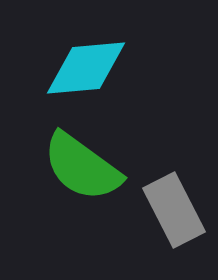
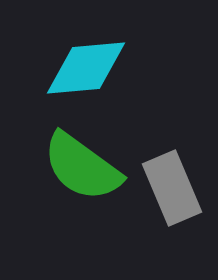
gray rectangle: moved 2 px left, 22 px up; rotated 4 degrees clockwise
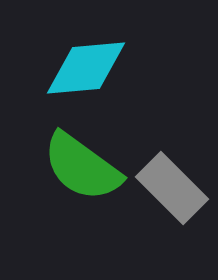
gray rectangle: rotated 22 degrees counterclockwise
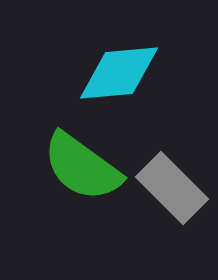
cyan diamond: moved 33 px right, 5 px down
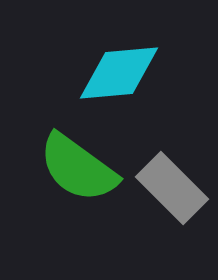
green semicircle: moved 4 px left, 1 px down
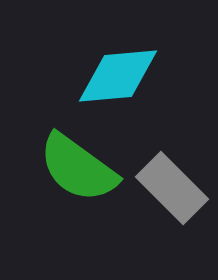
cyan diamond: moved 1 px left, 3 px down
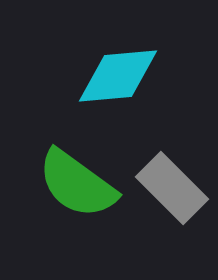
green semicircle: moved 1 px left, 16 px down
